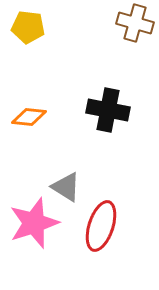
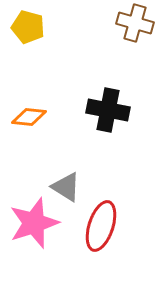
yellow pentagon: rotated 8 degrees clockwise
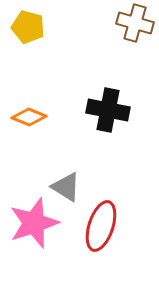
orange diamond: rotated 16 degrees clockwise
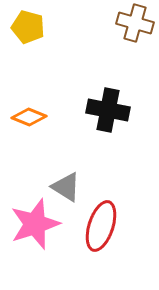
pink star: moved 1 px right, 1 px down
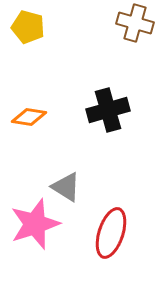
black cross: rotated 27 degrees counterclockwise
orange diamond: rotated 12 degrees counterclockwise
red ellipse: moved 10 px right, 7 px down
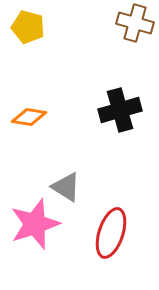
black cross: moved 12 px right
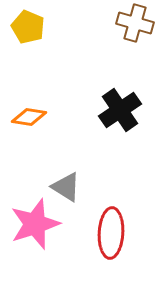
yellow pentagon: rotated 8 degrees clockwise
black cross: rotated 18 degrees counterclockwise
red ellipse: rotated 15 degrees counterclockwise
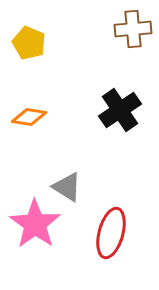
brown cross: moved 2 px left, 6 px down; rotated 21 degrees counterclockwise
yellow pentagon: moved 1 px right, 16 px down
gray triangle: moved 1 px right
pink star: rotated 18 degrees counterclockwise
red ellipse: rotated 12 degrees clockwise
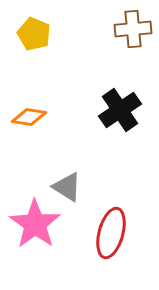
yellow pentagon: moved 5 px right, 9 px up
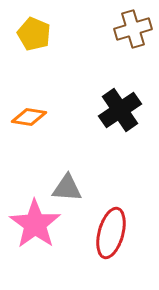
brown cross: rotated 12 degrees counterclockwise
gray triangle: moved 1 px down; rotated 28 degrees counterclockwise
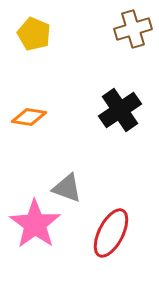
gray triangle: rotated 16 degrees clockwise
red ellipse: rotated 12 degrees clockwise
